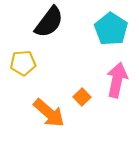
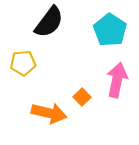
cyan pentagon: moved 1 px left, 1 px down
orange arrow: rotated 28 degrees counterclockwise
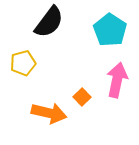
yellow pentagon: rotated 10 degrees counterclockwise
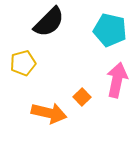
black semicircle: rotated 8 degrees clockwise
cyan pentagon: rotated 20 degrees counterclockwise
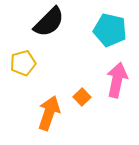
orange arrow: rotated 84 degrees counterclockwise
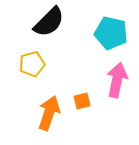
cyan pentagon: moved 1 px right, 3 px down
yellow pentagon: moved 9 px right, 1 px down
orange square: moved 4 px down; rotated 30 degrees clockwise
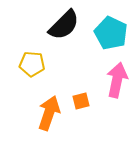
black semicircle: moved 15 px right, 3 px down
cyan pentagon: rotated 12 degrees clockwise
yellow pentagon: rotated 20 degrees clockwise
orange square: moved 1 px left
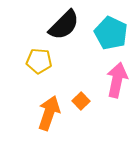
yellow pentagon: moved 7 px right, 3 px up
orange square: rotated 30 degrees counterclockwise
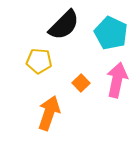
orange square: moved 18 px up
